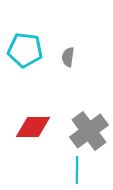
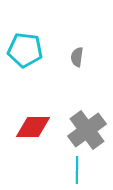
gray semicircle: moved 9 px right
gray cross: moved 2 px left, 1 px up
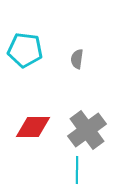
gray semicircle: moved 2 px down
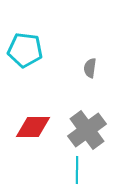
gray semicircle: moved 13 px right, 9 px down
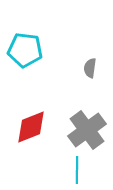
red diamond: moved 2 px left; rotated 21 degrees counterclockwise
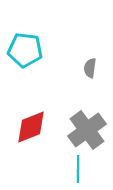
cyan line: moved 1 px right, 1 px up
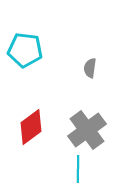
red diamond: rotated 15 degrees counterclockwise
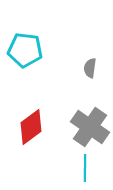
gray cross: moved 3 px right, 3 px up; rotated 18 degrees counterclockwise
cyan line: moved 7 px right, 1 px up
